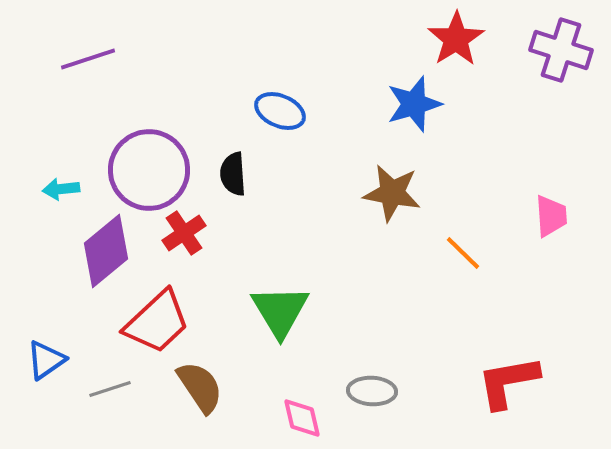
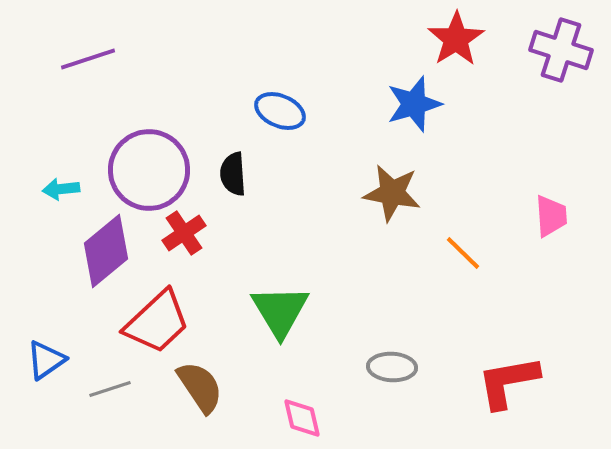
gray ellipse: moved 20 px right, 24 px up
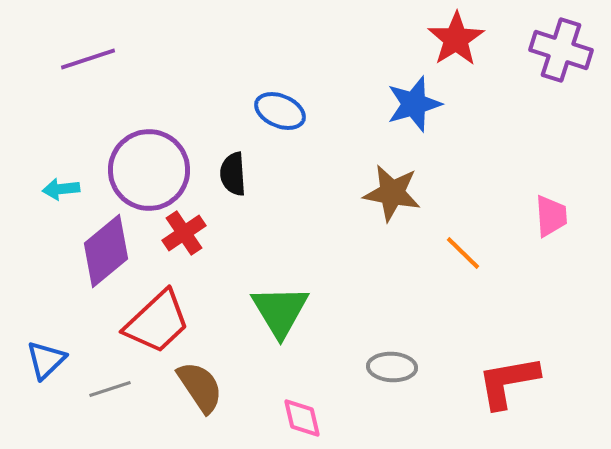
blue triangle: rotated 9 degrees counterclockwise
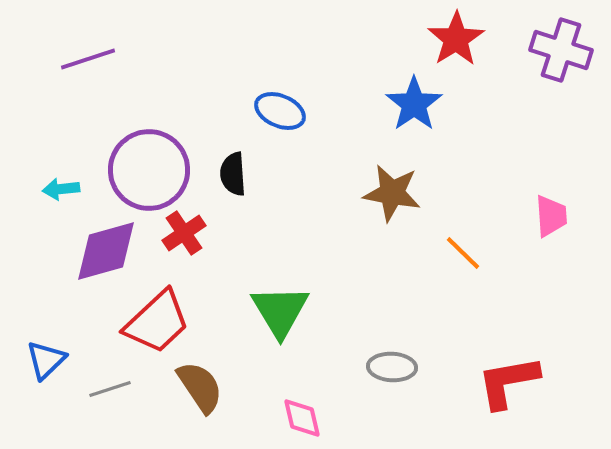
blue star: rotated 18 degrees counterclockwise
purple diamond: rotated 24 degrees clockwise
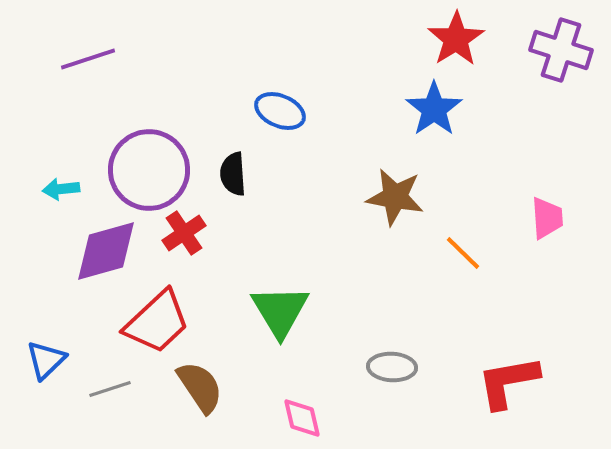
blue star: moved 20 px right, 5 px down
brown star: moved 3 px right, 4 px down
pink trapezoid: moved 4 px left, 2 px down
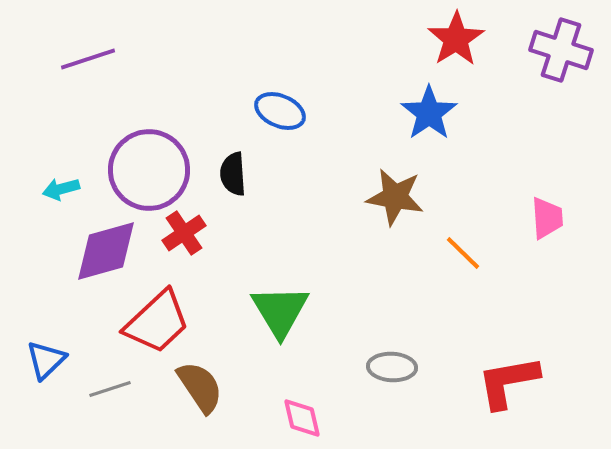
blue star: moved 5 px left, 4 px down
cyan arrow: rotated 9 degrees counterclockwise
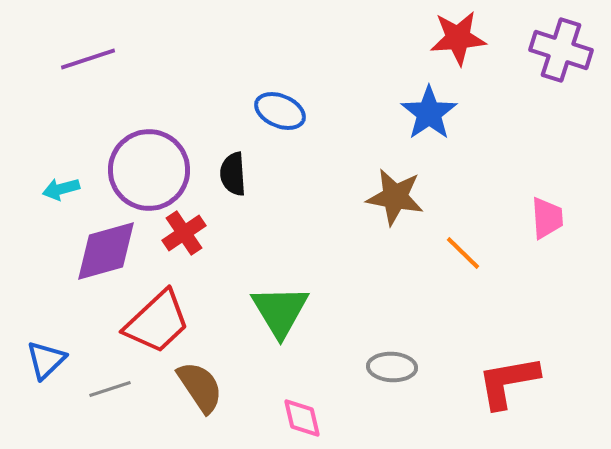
red star: moved 2 px right, 1 px up; rotated 28 degrees clockwise
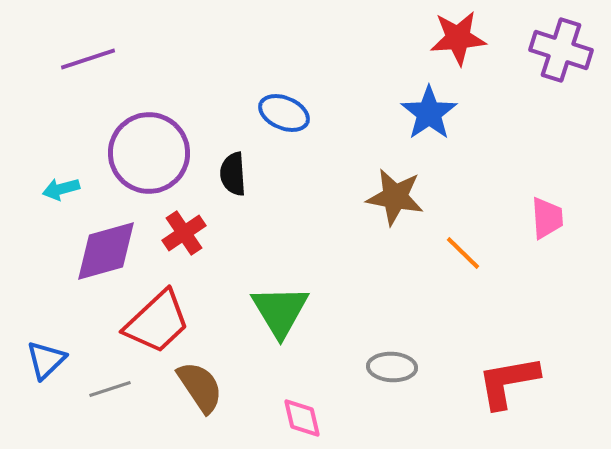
blue ellipse: moved 4 px right, 2 px down
purple circle: moved 17 px up
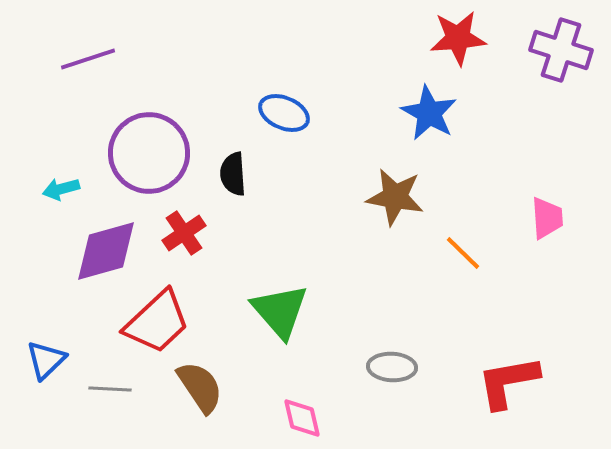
blue star: rotated 8 degrees counterclockwise
green triangle: rotated 10 degrees counterclockwise
gray line: rotated 21 degrees clockwise
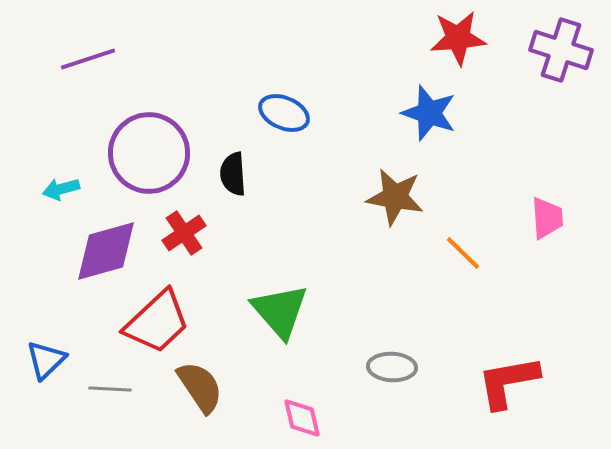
blue star: rotated 10 degrees counterclockwise
